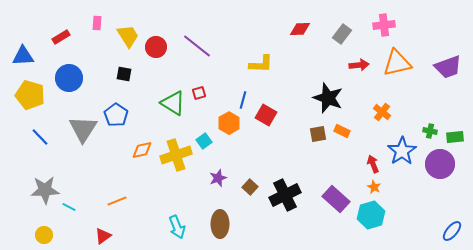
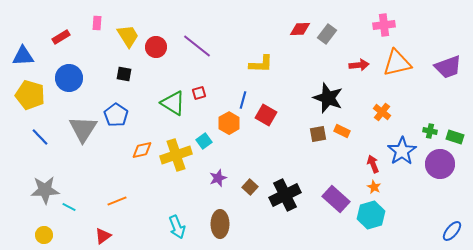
gray rectangle at (342, 34): moved 15 px left
green rectangle at (455, 137): rotated 24 degrees clockwise
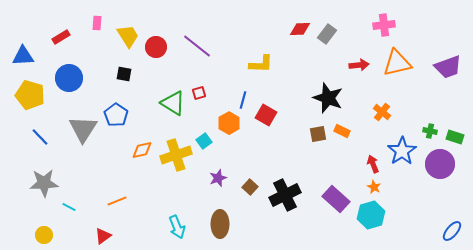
gray star at (45, 190): moved 1 px left, 7 px up
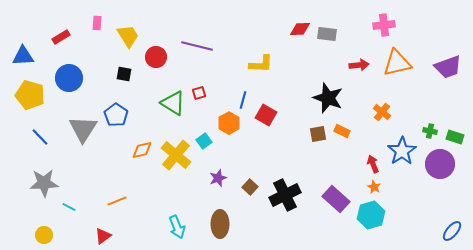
gray rectangle at (327, 34): rotated 60 degrees clockwise
purple line at (197, 46): rotated 24 degrees counterclockwise
red circle at (156, 47): moved 10 px down
yellow cross at (176, 155): rotated 32 degrees counterclockwise
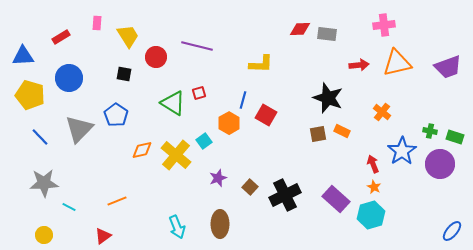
gray triangle at (83, 129): moved 4 px left; rotated 12 degrees clockwise
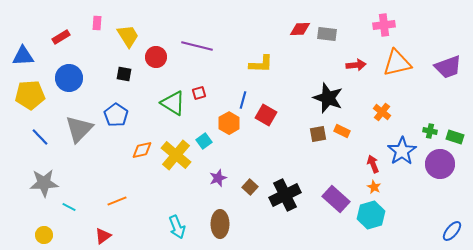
red arrow at (359, 65): moved 3 px left
yellow pentagon at (30, 95): rotated 20 degrees counterclockwise
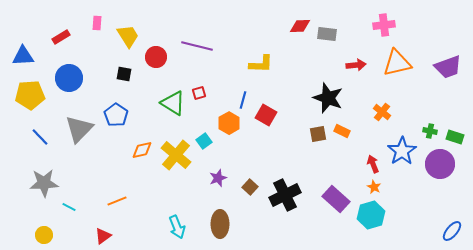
red diamond at (300, 29): moved 3 px up
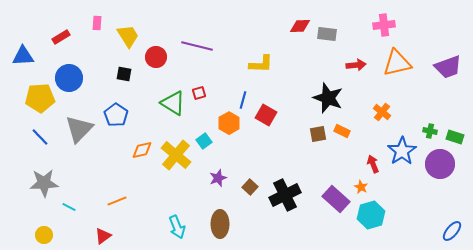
yellow pentagon at (30, 95): moved 10 px right, 3 px down
orange star at (374, 187): moved 13 px left
